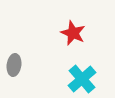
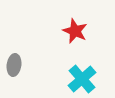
red star: moved 2 px right, 2 px up
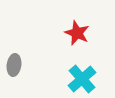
red star: moved 2 px right, 2 px down
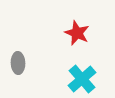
gray ellipse: moved 4 px right, 2 px up; rotated 10 degrees counterclockwise
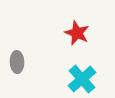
gray ellipse: moved 1 px left, 1 px up
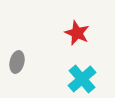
gray ellipse: rotated 15 degrees clockwise
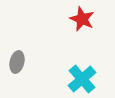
red star: moved 5 px right, 14 px up
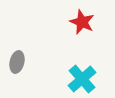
red star: moved 3 px down
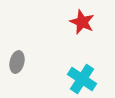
cyan cross: rotated 16 degrees counterclockwise
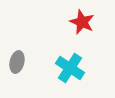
cyan cross: moved 12 px left, 11 px up
